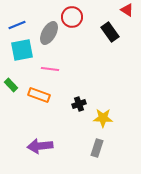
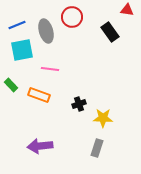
red triangle: rotated 24 degrees counterclockwise
gray ellipse: moved 3 px left, 2 px up; rotated 45 degrees counterclockwise
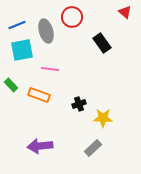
red triangle: moved 2 px left, 2 px down; rotated 32 degrees clockwise
black rectangle: moved 8 px left, 11 px down
gray rectangle: moved 4 px left; rotated 30 degrees clockwise
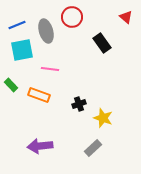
red triangle: moved 1 px right, 5 px down
yellow star: rotated 18 degrees clockwise
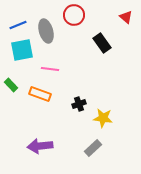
red circle: moved 2 px right, 2 px up
blue line: moved 1 px right
orange rectangle: moved 1 px right, 1 px up
yellow star: rotated 12 degrees counterclockwise
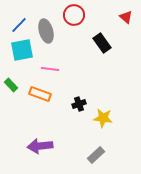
blue line: moved 1 px right; rotated 24 degrees counterclockwise
gray rectangle: moved 3 px right, 7 px down
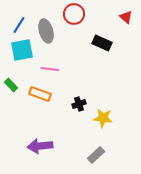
red circle: moved 1 px up
blue line: rotated 12 degrees counterclockwise
black rectangle: rotated 30 degrees counterclockwise
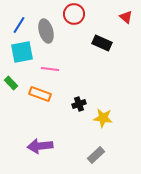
cyan square: moved 2 px down
green rectangle: moved 2 px up
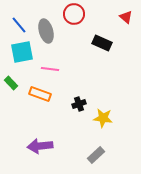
blue line: rotated 72 degrees counterclockwise
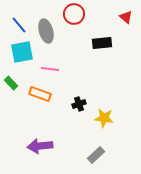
black rectangle: rotated 30 degrees counterclockwise
yellow star: moved 1 px right
